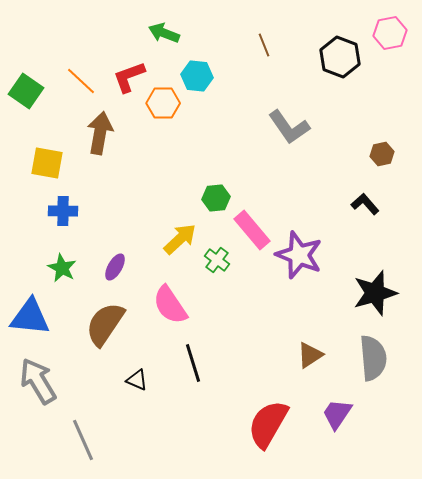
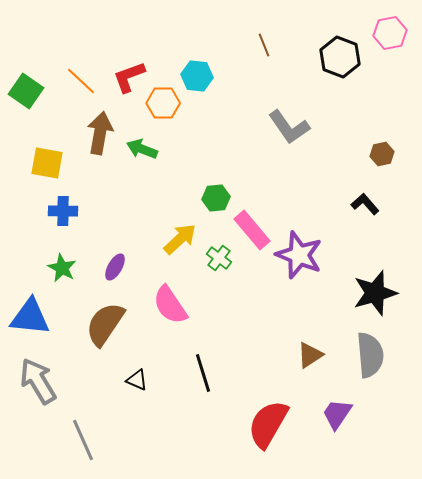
green arrow: moved 22 px left, 116 px down
green cross: moved 2 px right, 2 px up
gray semicircle: moved 3 px left, 3 px up
black line: moved 10 px right, 10 px down
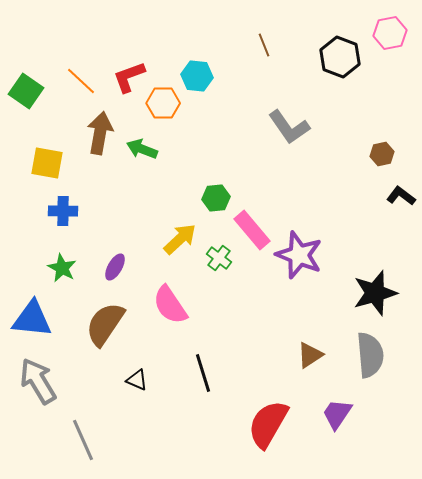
black L-shape: moved 36 px right, 8 px up; rotated 12 degrees counterclockwise
blue triangle: moved 2 px right, 2 px down
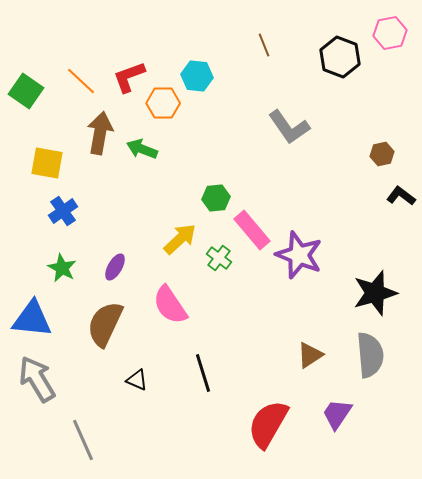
blue cross: rotated 36 degrees counterclockwise
brown semicircle: rotated 9 degrees counterclockwise
gray arrow: moved 1 px left, 2 px up
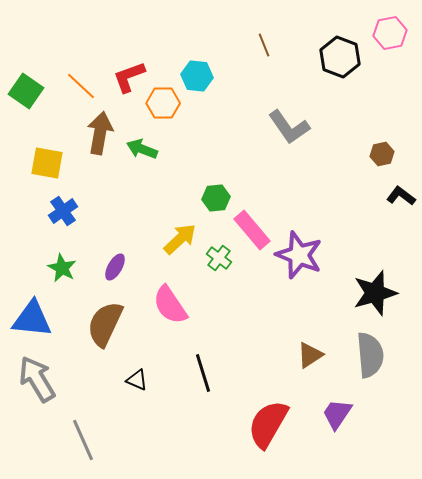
orange line: moved 5 px down
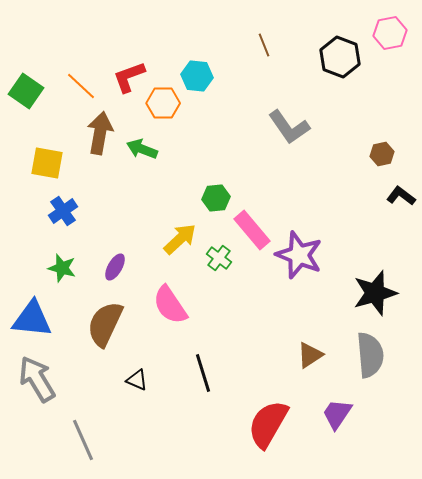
green star: rotated 12 degrees counterclockwise
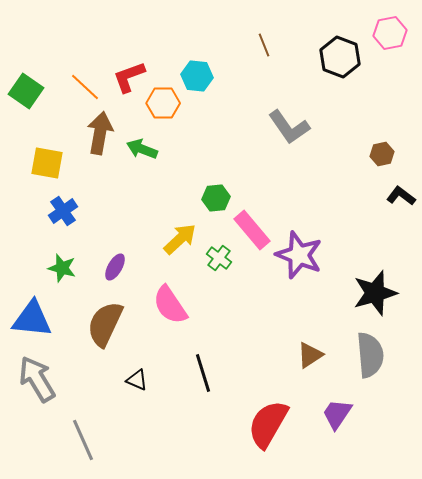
orange line: moved 4 px right, 1 px down
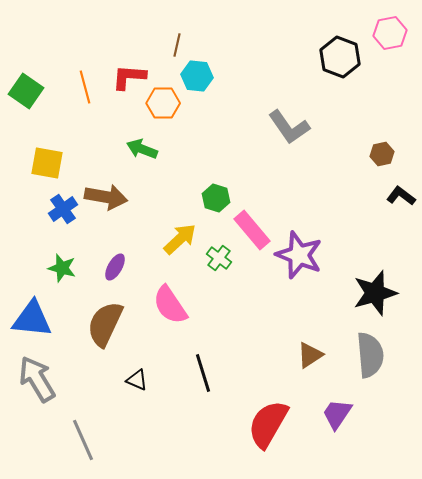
brown line: moved 87 px left; rotated 35 degrees clockwise
red L-shape: rotated 24 degrees clockwise
orange line: rotated 32 degrees clockwise
brown arrow: moved 6 px right, 64 px down; rotated 90 degrees clockwise
green hexagon: rotated 24 degrees clockwise
blue cross: moved 2 px up
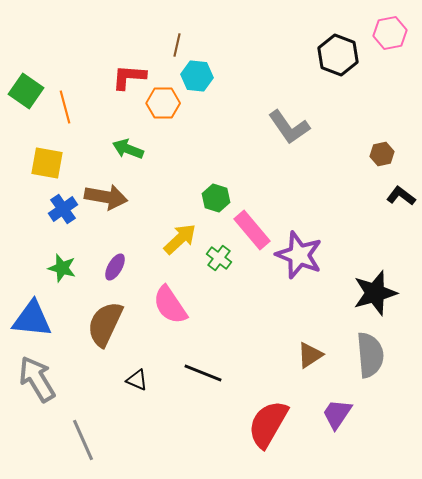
black hexagon: moved 2 px left, 2 px up
orange line: moved 20 px left, 20 px down
green arrow: moved 14 px left
black line: rotated 51 degrees counterclockwise
